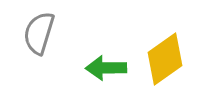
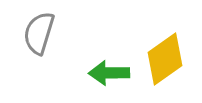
green arrow: moved 3 px right, 5 px down
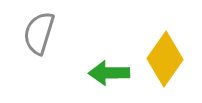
yellow diamond: rotated 20 degrees counterclockwise
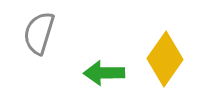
green arrow: moved 5 px left
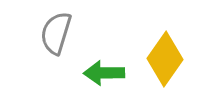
gray semicircle: moved 17 px right
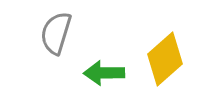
yellow diamond: rotated 14 degrees clockwise
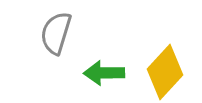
yellow diamond: moved 13 px down; rotated 6 degrees counterclockwise
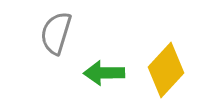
yellow diamond: moved 1 px right, 2 px up
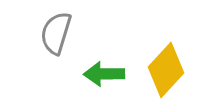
green arrow: moved 1 px down
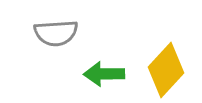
gray semicircle: rotated 111 degrees counterclockwise
